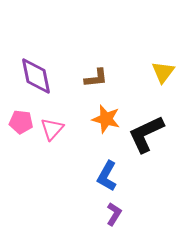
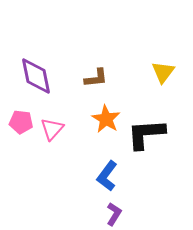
orange star: rotated 16 degrees clockwise
black L-shape: rotated 21 degrees clockwise
blue L-shape: rotated 8 degrees clockwise
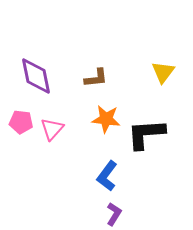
orange star: rotated 24 degrees counterclockwise
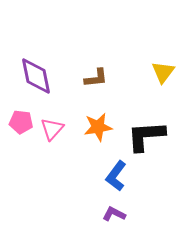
orange star: moved 8 px left, 8 px down; rotated 16 degrees counterclockwise
black L-shape: moved 2 px down
blue L-shape: moved 9 px right
purple L-shape: rotated 95 degrees counterclockwise
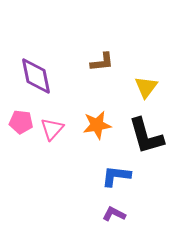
yellow triangle: moved 17 px left, 15 px down
brown L-shape: moved 6 px right, 16 px up
orange star: moved 1 px left, 2 px up
black L-shape: rotated 102 degrees counterclockwise
blue L-shape: rotated 60 degrees clockwise
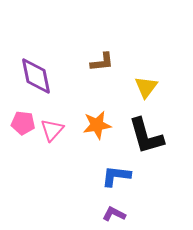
pink pentagon: moved 2 px right, 1 px down
pink triangle: moved 1 px down
